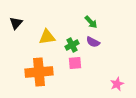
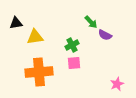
black triangle: rotated 40 degrees clockwise
yellow triangle: moved 12 px left
purple semicircle: moved 12 px right, 7 px up
pink square: moved 1 px left
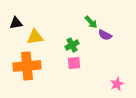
orange cross: moved 12 px left, 6 px up
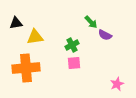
orange cross: moved 1 px left, 2 px down
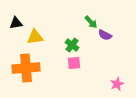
green cross: rotated 24 degrees counterclockwise
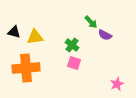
black triangle: moved 2 px left, 9 px down; rotated 24 degrees clockwise
pink square: rotated 24 degrees clockwise
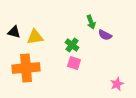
green arrow: rotated 24 degrees clockwise
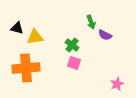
black triangle: moved 3 px right, 4 px up
